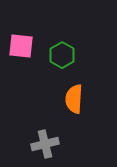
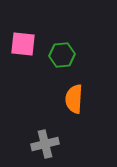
pink square: moved 2 px right, 2 px up
green hexagon: rotated 25 degrees clockwise
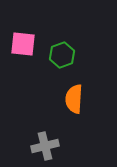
green hexagon: rotated 15 degrees counterclockwise
gray cross: moved 2 px down
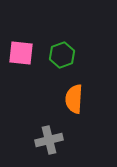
pink square: moved 2 px left, 9 px down
gray cross: moved 4 px right, 6 px up
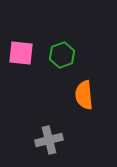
orange semicircle: moved 10 px right, 4 px up; rotated 8 degrees counterclockwise
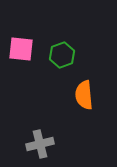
pink square: moved 4 px up
gray cross: moved 9 px left, 4 px down
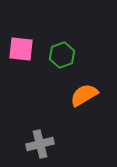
orange semicircle: rotated 64 degrees clockwise
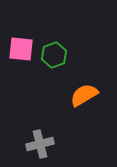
green hexagon: moved 8 px left
